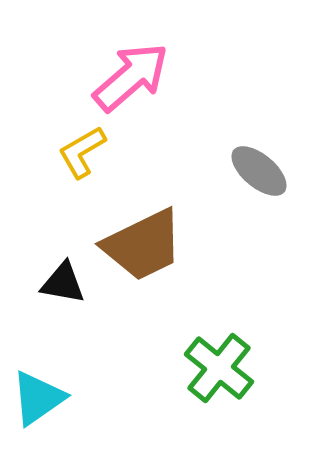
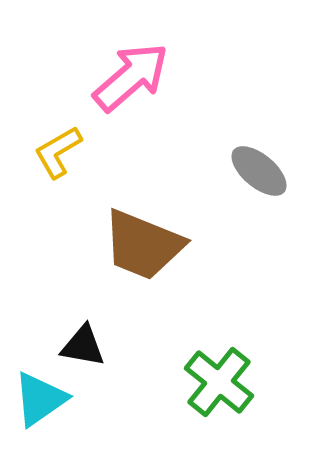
yellow L-shape: moved 24 px left
brown trapezoid: rotated 48 degrees clockwise
black triangle: moved 20 px right, 63 px down
green cross: moved 14 px down
cyan triangle: moved 2 px right, 1 px down
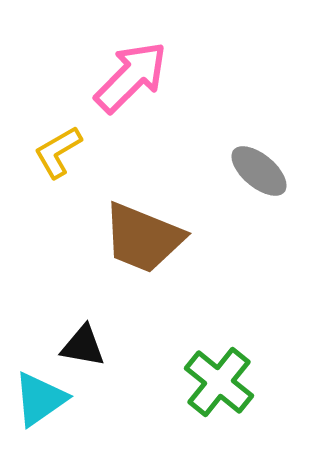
pink arrow: rotated 4 degrees counterclockwise
brown trapezoid: moved 7 px up
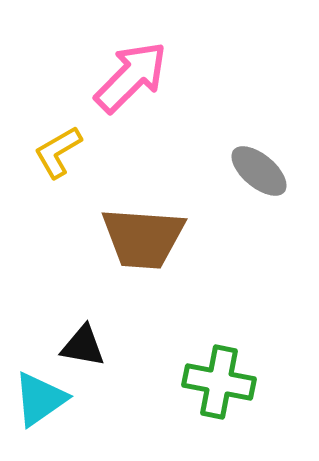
brown trapezoid: rotated 18 degrees counterclockwise
green cross: rotated 28 degrees counterclockwise
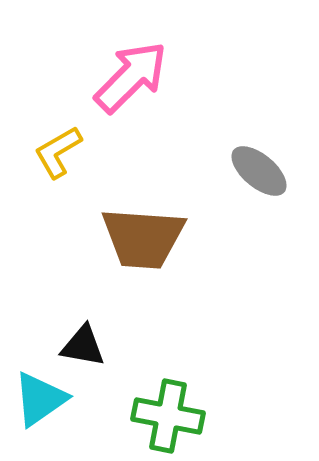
green cross: moved 51 px left, 34 px down
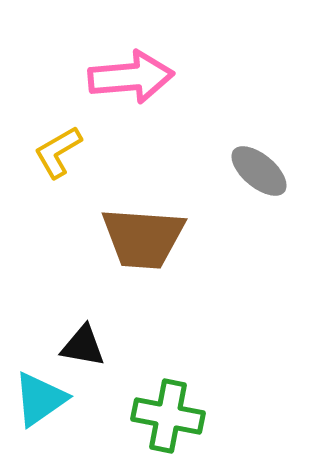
pink arrow: rotated 40 degrees clockwise
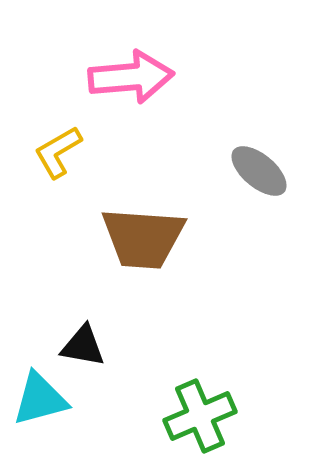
cyan triangle: rotated 20 degrees clockwise
green cross: moved 32 px right; rotated 34 degrees counterclockwise
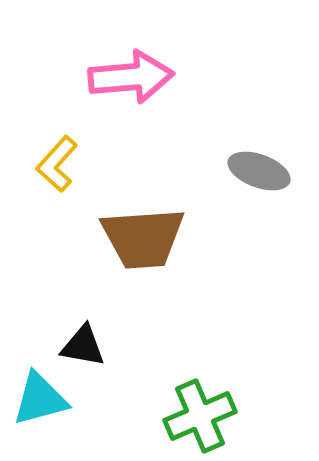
yellow L-shape: moved 1 px left, 12 px down; rotated 18 degrees counterclockwise
gray ellipse: rotated 20 degrees counterclockwise
brown trapezoid: rotated 8 degrees counterclockwise
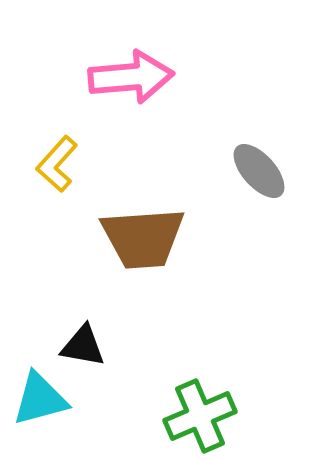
gray ellipse: rotated 28 degrees clockwise
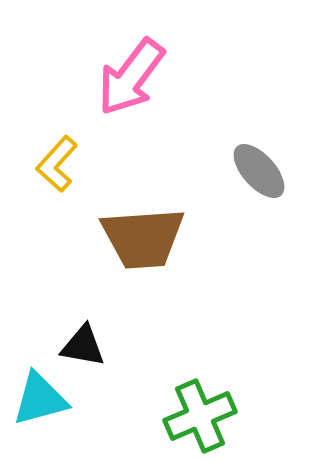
pink arrow: rotated 132 degrees clockwise
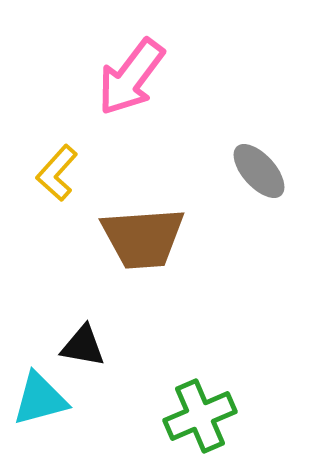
yellow L-shape: moved 9 px down
